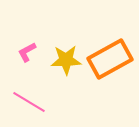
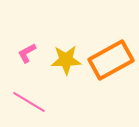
pink L-shape: moved 1 px down
orange rectangle: moved 1 px right, 1 px down
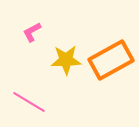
pink L-shape: moved 5 px right, 21 px up
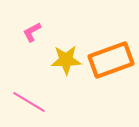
orange rectangle: rotated 9 degrees clockwise
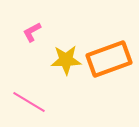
orange rectangle: moved 2 px left, 1 px up
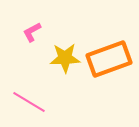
yellow star: moved 1 px left, 2 px up
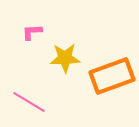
pink L-shape: rotated 25 degrees clockwise
orange rectangle: moved 3 px right, 17 px down
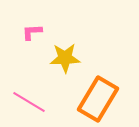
orange rectangle: moved 14 px left, 23 px down; rotated 39 degrees counterclockwise
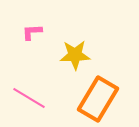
yellow star: moved 10 px right, 3 px up
pink line: moved 4 px up
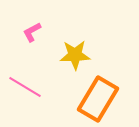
pink L-shape: rotated 25 degrees counterclockwise
pink line: moved 4 px left, 11 px up
